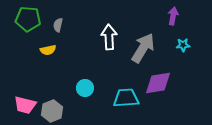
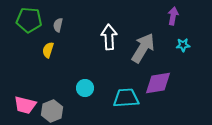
green pentagon: moved 1 px right, 1 px down
yellow semicircle: rotated 119 degrees clockwise
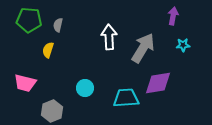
pink trapezoid: moved 22 px up
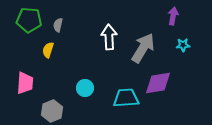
pink trapezoid: rotated 100 degrees counterclockwise
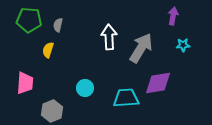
gray arrow: moved 2 px left
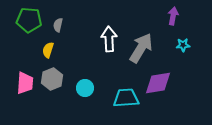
white arrow: moved 2 px down
gray hexagon: moved 32 px up
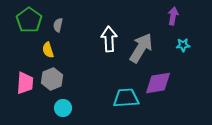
green pentagon: rotated 30 degrees clockwise
yellow semicircle: rotated 35 degrees counterclockwise
cyan circle: moved 22 px left, 20 px down
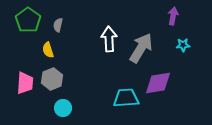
green pentagon: moved 1 px left
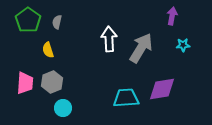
purple arrow: moved 1 px left
gray semicircle: moved 1 px left, 3 px up
gray hexagon: moved 3 px down
purple diamond: moved 4 px right, 6 px down
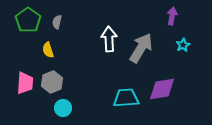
cyan star: rotated 24 degrees counterclockwise
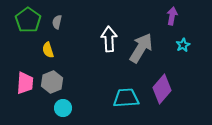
purple diamond: rotated 40 degrees counterclockwise
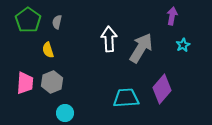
cyan circle: moved 2 px right, 5 px down
